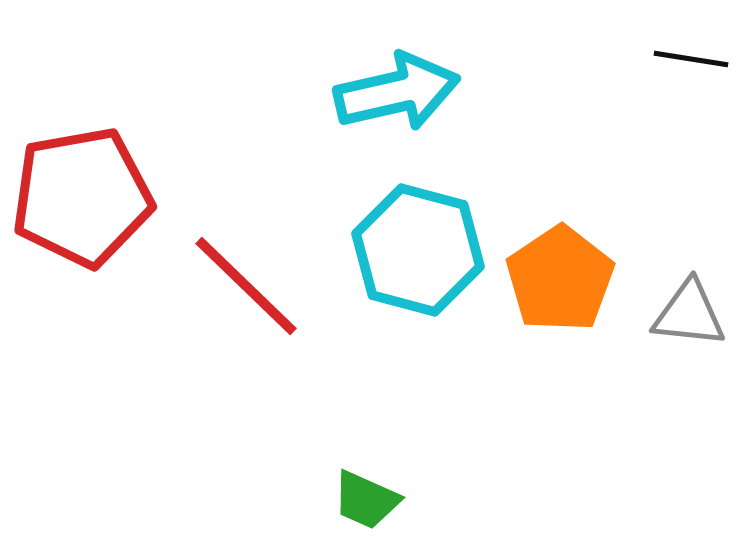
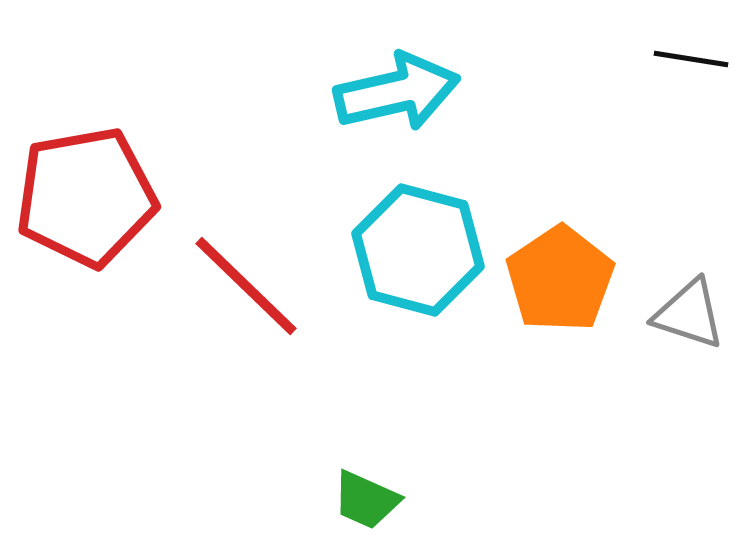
red pentagon: moved 4 px right
gray triangle: rotated 12 degrees clockwise
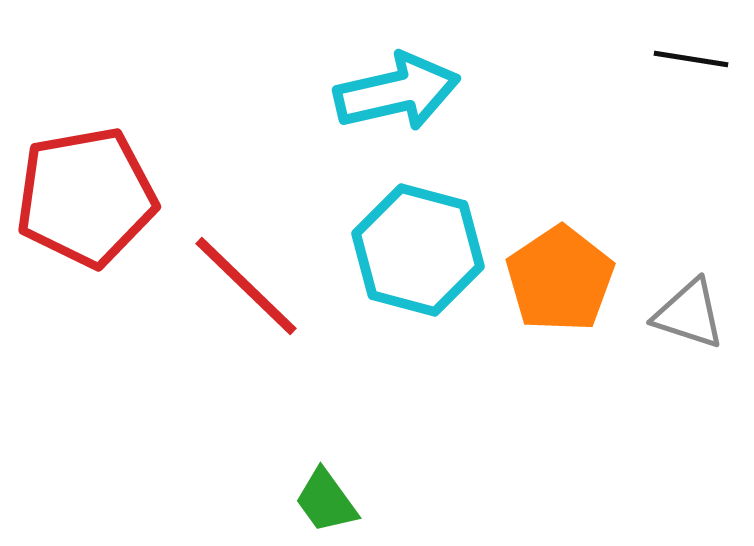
green trapezoid: moved 40 px left, 1 px down; rotated 30 degrees clockwise
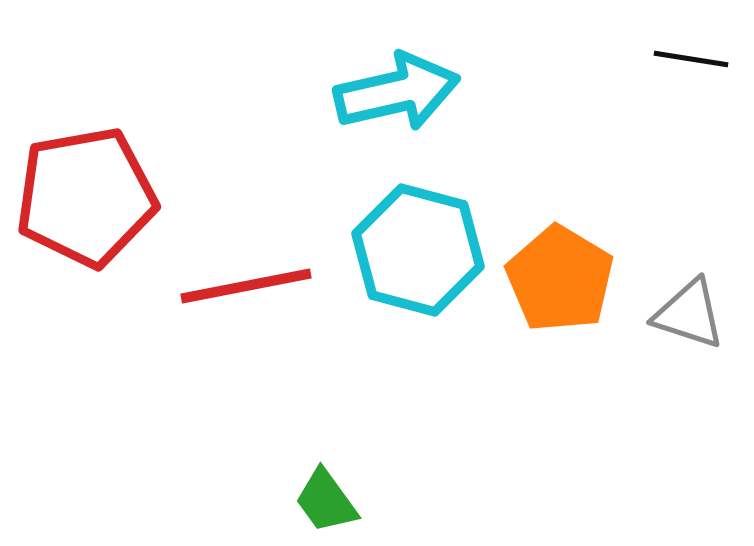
orange pentagon: rotated 7 degrees counterclockwise
red line: rotated 55 degrees counterclockwise
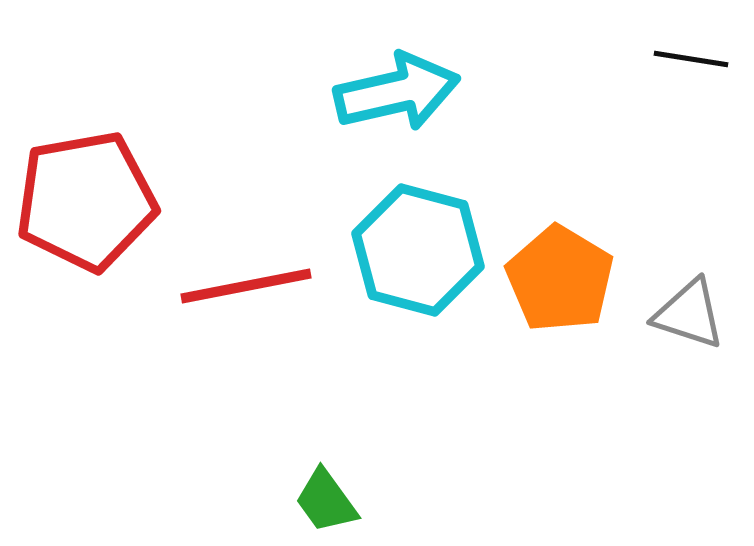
red pentagon: moved 4 px down
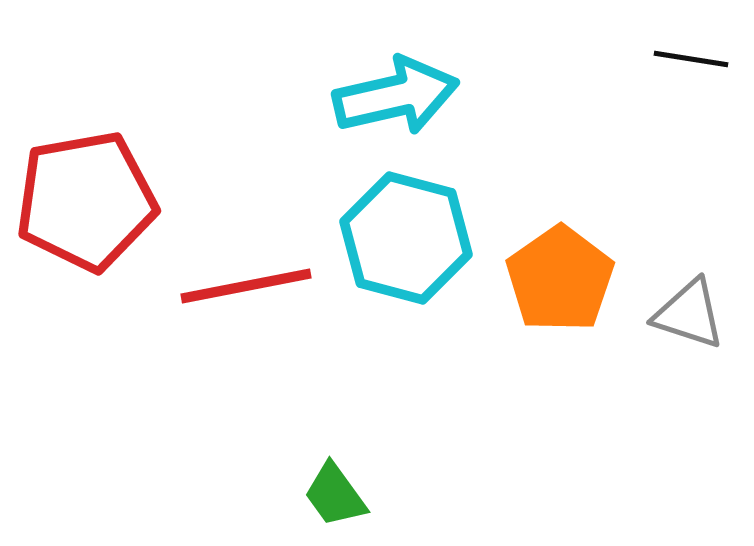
cyan arrow: moved 1 px left, 4 px down
cyan hexagon: moved 12 px left, 12 px up
orange pentagon: rotated 6 degrees clockwise
green trapezoid: moved 9 px right, 6 px up
